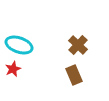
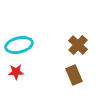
cyan ellipse: rotated 32 degrees counterclockwise
red star: moved 3 px right, 3 px down; rotated 21 degrees clockwise
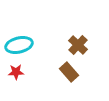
brown rectangle: moved 5 px left, 3 px up; rotated 18 degrees counterclockwise
